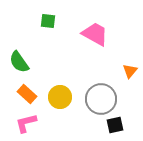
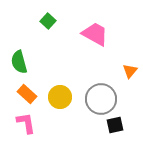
green square: rotated 35 degrees clockwise
green semicircle: rotated 20 degrees clockwise
pink L-shape: rotated 95 degrees clockwise
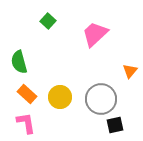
pink trapezoid: rotated 72 degrees counterclockwise
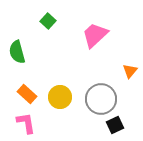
pink trapezoid: moved 1 px down
green semicircle: moved 2 px left, 10 px up
black square: rotated 12 degrees counterclockwise
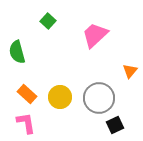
gray circle: moved 2 px left, 1 px up
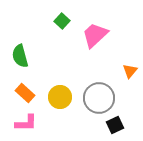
green square: moved 14 px right
green semicircle: moved 3 px right, 4 px down
orange rectangle: moved 2 px left, 1 px up
pink L-shape: rotated 100 degrees clockwise
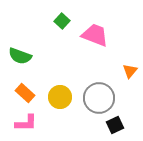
pink trapezoid: rotated 64 degrees clockwise
green semicircle: rotated 55 degrees counterclockwise
